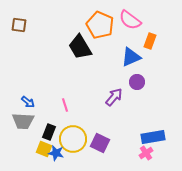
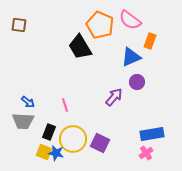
blue rectangle: moved 1 px left, 3 px up
yellow square: moved 3 px down
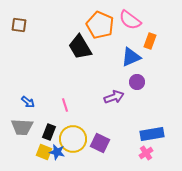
purple arrow: rotated 30 degrees clockwise
gray trapezoid: moved 1 px left, 6 px down
blue star: moved 1 px right, 1 px up
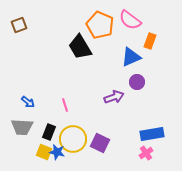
brown square: rotated 28 degrees counterclockwise
